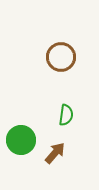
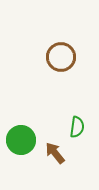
green semicircle: moved 11 px right, 12 px down
brown arrow: rotated 80 degrees counterclockwise
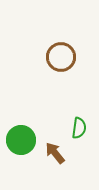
green semicircle: moved 2 px right, 1 px down
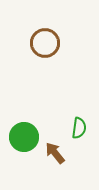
brown circle: moved 16 px left, 14 px up
green circle: moved 3 px right, 3 px up
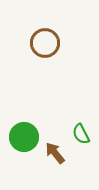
green semicircle: moved 2 px right, 6 px down; rotated 145 degrees clockwise
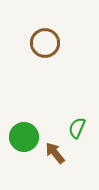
green semicircle: moved 4 px left, 6 px up; rotated 50 degrees clockwise
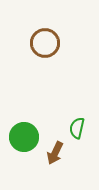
green semicircle: rotated 10 degrees counterclockwise
brown arrow: rotated 115 degrees counterclockwise
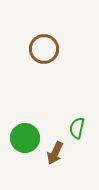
brown circle: moved 1 px left, 6 px down
green circle: moved 1 px right, 1 px down
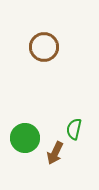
brown circle: moved 2 px up
green semicircle: moved 3 px left, 1 px down
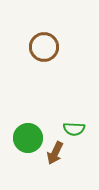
green semicircle: rotated 100 degrees counterclockwise
green circle: moved 3 px right
